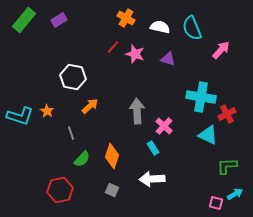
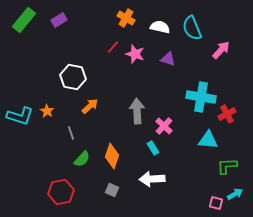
cyan triangle: moved 5 px down; rotated 20 degrees counterclockwise
red hexagon: moved 1 px right, 2 px down
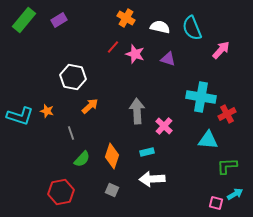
orange star: rotated 16 degrees counterclockwise
cyan rectangle: moved 6 px left, 4 px down; rotated 72 degrees counterclockwise
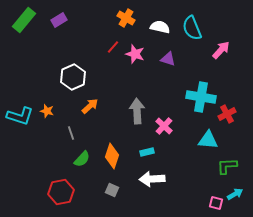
white hexagon: rotated 25 degrees clockwise
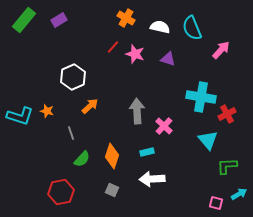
cyan triangle: rotated 45 degrees clockwise
cyan arrow: moved 4 px right
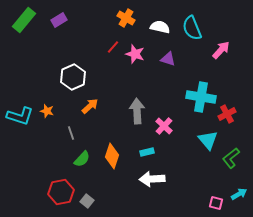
green L-shape: moved 4 px right, 8 px up; rotated 35 degrees counterclockwise
gray square: moved 25 px left, 11 px down; rotated 16 degrees clockwise
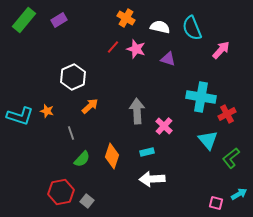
pink star: moved 1 px right, 5 px up
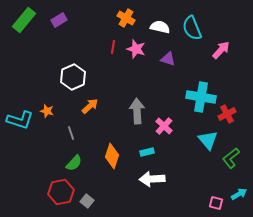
red line: rotated 32 degrees counterclockwise
cyan L-shape: moved 4 px down
green semicircle: moved 8 px left, 4 px down
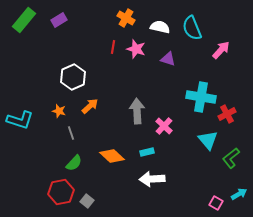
orange star: moved 12 px right
orange diamond: rotated 65 degrees counterclockwise
pink square: rotated 16 degrees clockwise
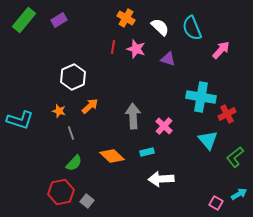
white semicircle: rotated 30 degrees clockwise
gray arrow: moved 4 px left, 5 px down
green L-shape: moved 4 px right, 1 px up
white arrow: moved 9 px right
